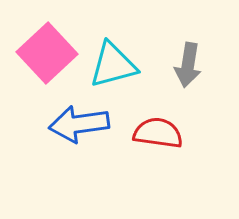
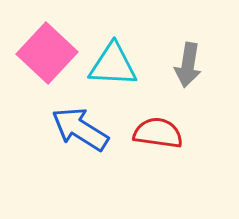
pink square: rotated 4 degrees counterclockwise
cyan triangle: rotated 18 degrees clockwise
blue arrow: moved 1 px right, 5 px down; rotated 40 degrees clockwise
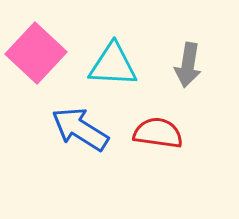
pink square: moved 11 px left
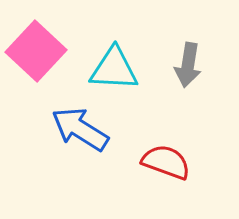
pink square: moved 2 px up
cyan triangle: moved 1 px right, 4 px down
red semicircle: moved 8 px right, 29 px down; rotated 12 degrees clockwise
